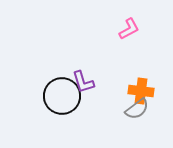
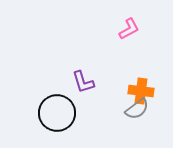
black circle: moved 5 px left, 17 px down
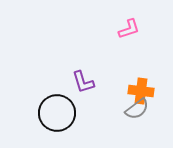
pink L-shape: rotated 10 degrees clockwise
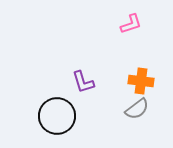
pink L-shape: moved 2 px right, 5 px up
orange cross: moved 10 px up
black circle: moved 3 px down
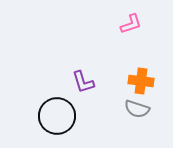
gray semicircle: rotated 55 degrees clockwise
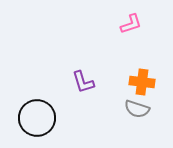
orange cross: moved 1 px right, 1 px down
black circle: moved 20 px left, 2 px down
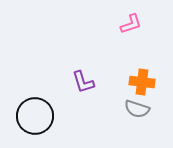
black circle: moved 2 px left, 2 px up
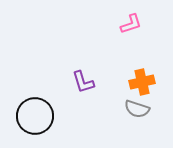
orange cross: rotated 20 degrees counterclockwise
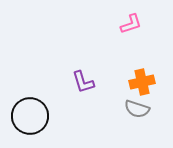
black circle: moved 5 px left
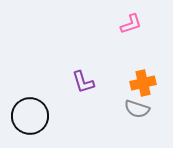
orange cross: moved 1 px right, 1 px down
